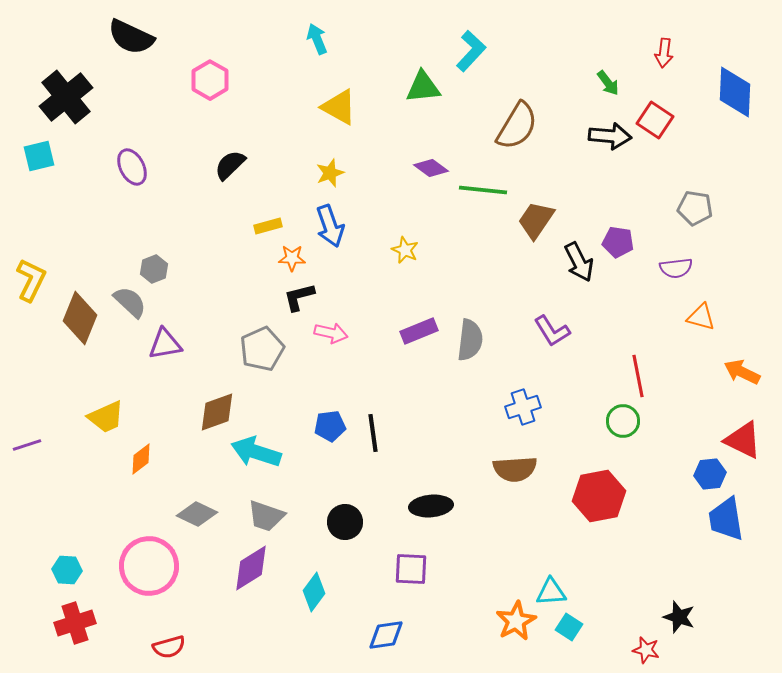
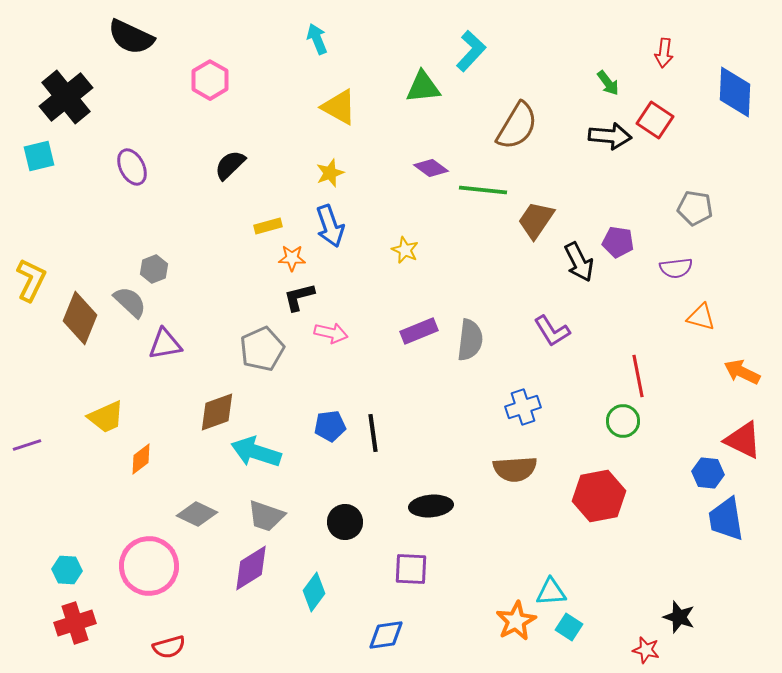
blue hexagon at (710, 474): moved 2 px left, 1 px up; rotated 12 degrees clockwise
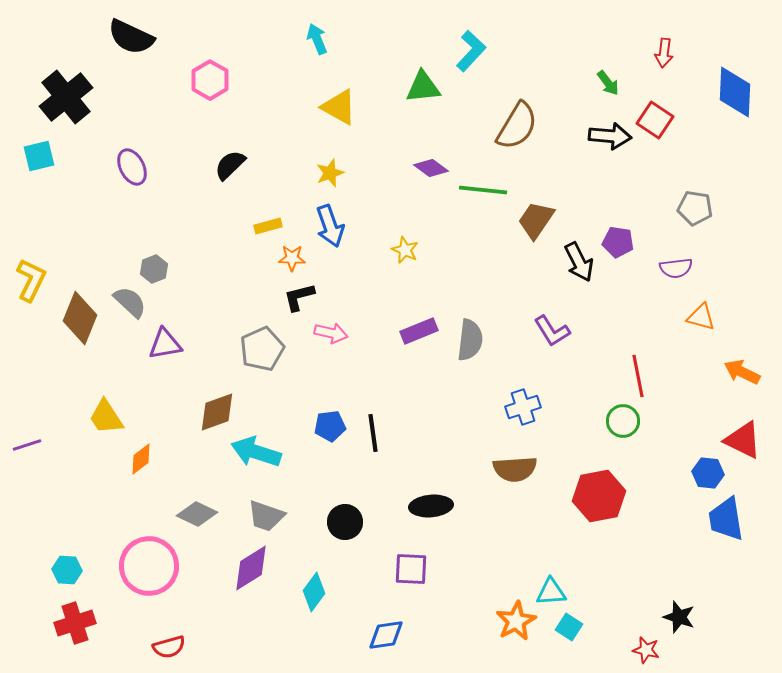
yellow trapezoid at (106, 417): rotated 81 degrees clockwise
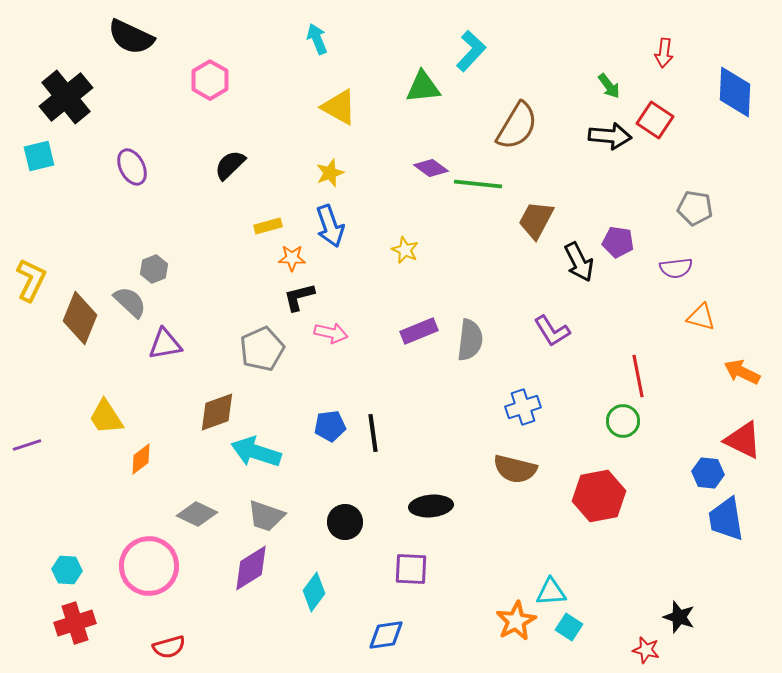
green arrow at (608, 83): moved 1 px right, 3 px down
green line at (483, 190): moved 5 px left, 6 px up
brown trapezoid at (536, 220): rotated 6 degrees counterclockwise
brown semicircle at (515, 469): rotated 18 degrees clockwise
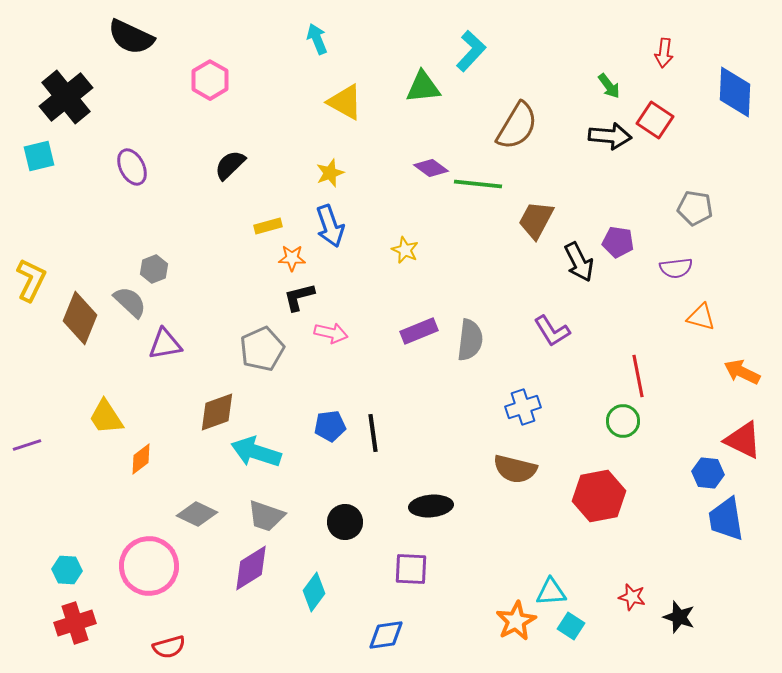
yellow triangle at (339, 107): moved 6 px right, 5 px up
cyan square at (569, 627): moved 2 px right, 1 px up
red star at (646, 650): moved 14 px left, 53 px up
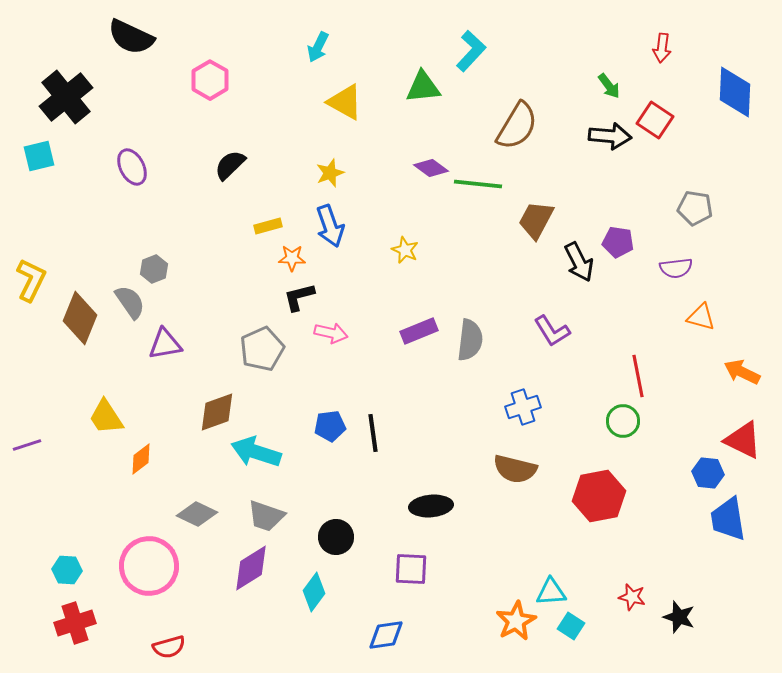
cyan arrow at (317, 39): moved 1 px right, 8 px down; rotated 132 degrees counterclockwise
red arrow at (664, 53): moved 2 px left, 5 px up
gray semicircle at (130, 302): rotated 12 degrees clockwise
blue trapezoid at (726, 519): moved 2 px right
black circle at (345, 522): moved 9 px left, 15 px down
